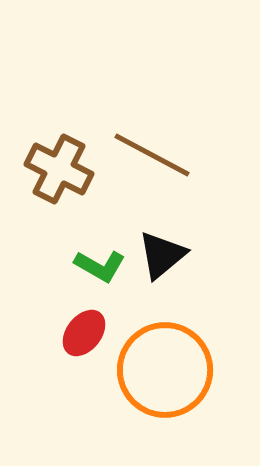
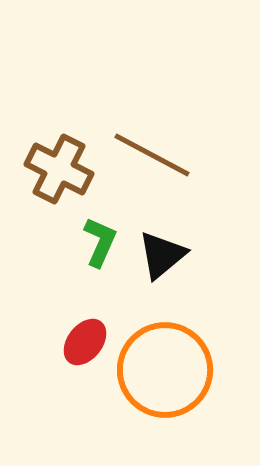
green L-shape: moved 24 px up; rotated 96 degrees counterclockwise
red ellipse: moved 1 px right, 9 px down
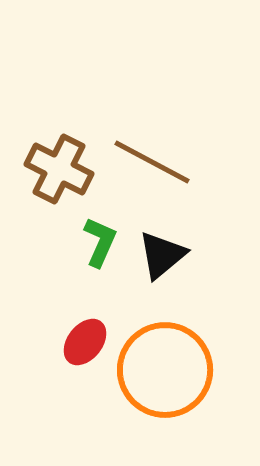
brown line: moved 7 px down
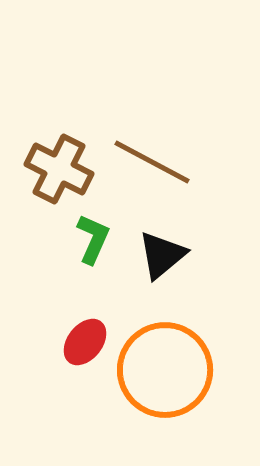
green L-shape: moved 7 px left, 3 px up
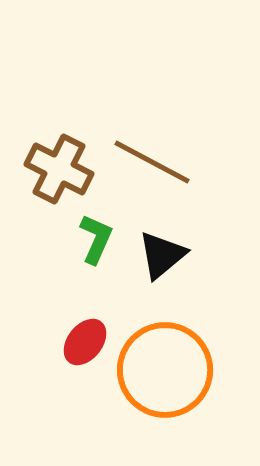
green L-shape: moved 3 px right
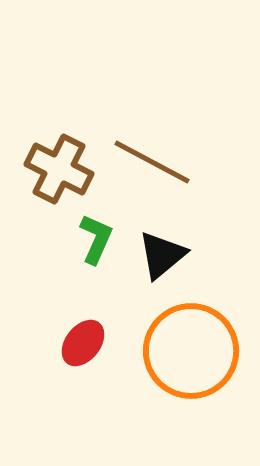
red ellipse: moved 2 px left, 1 px down
orange circle: moved 26 px right, 19 px up
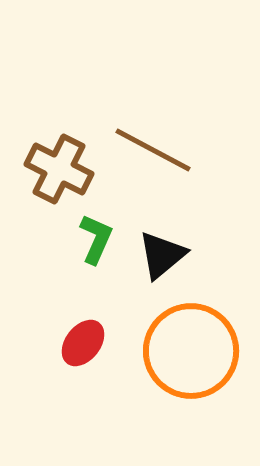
brown line: moved 1 px right, 12 px up
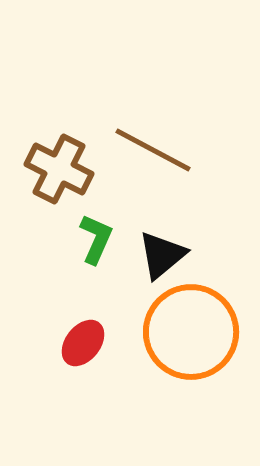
orange circle: moved 19 px up
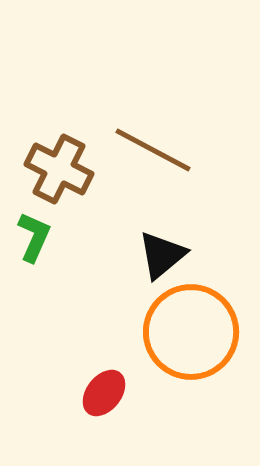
green L-shape: moved 62 px left, 2 px up
red ellipse: moved 21 px right, 50 px down
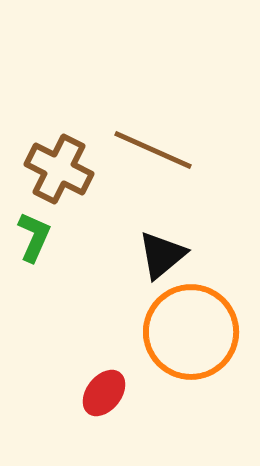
brown line: rotated 4 degrees counterclockwise
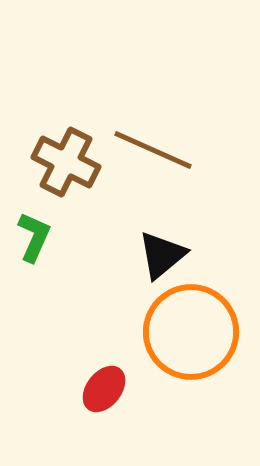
brown cross: moved 7 px right, 7 px up
red ellipse: moved 4 px up
